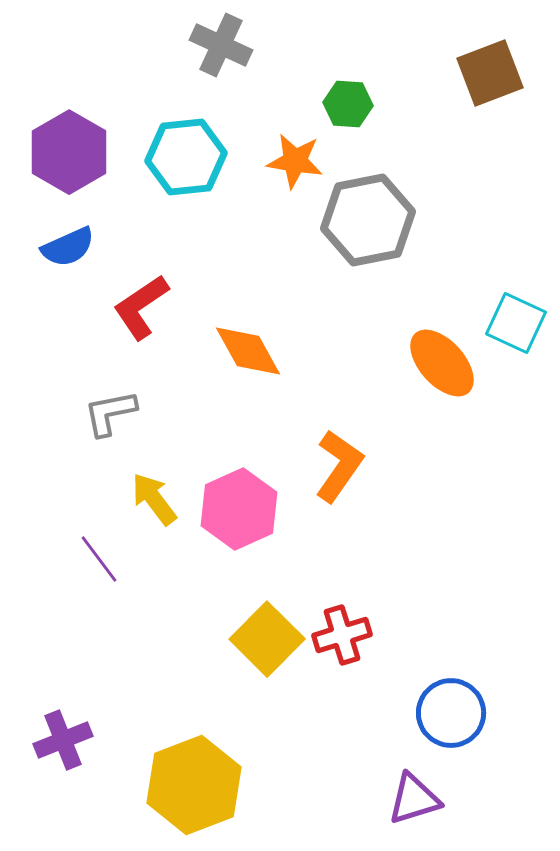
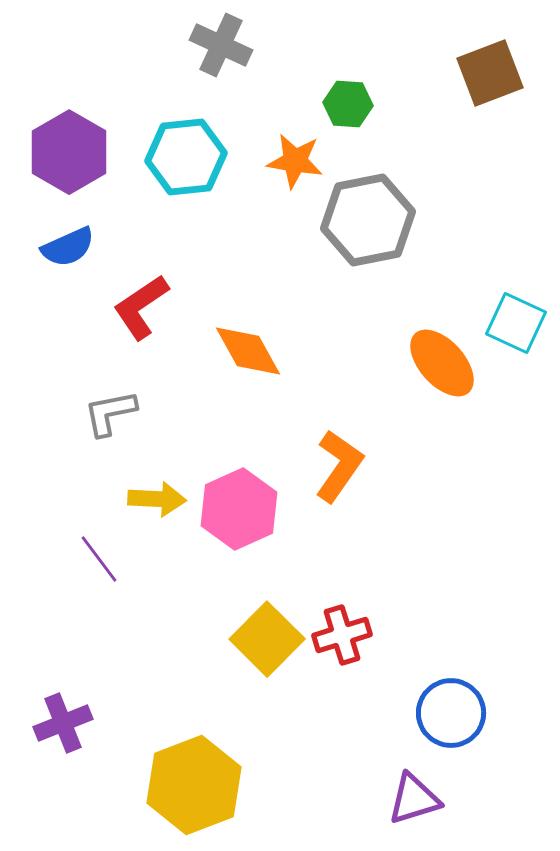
yellow arrow: moved 3 px right; rotated 130 degrees clockwise
purple cross: moved 17 px up
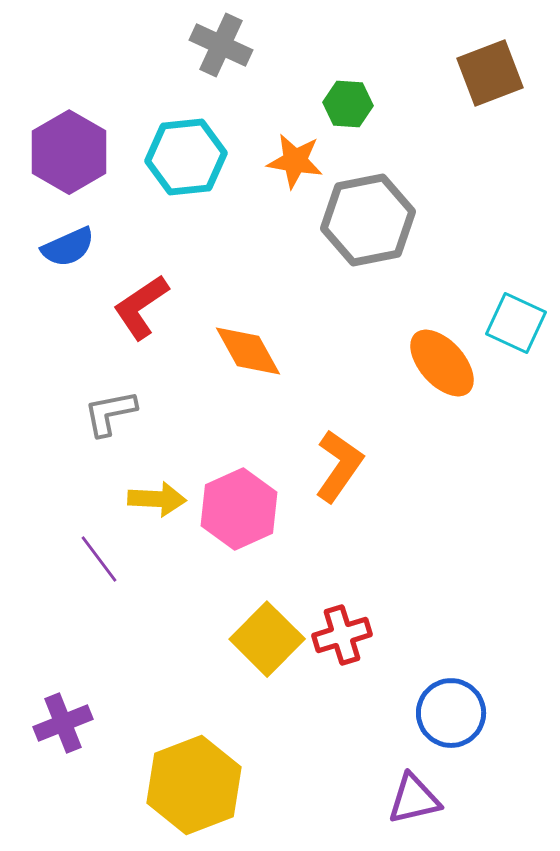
purple triangle: rotated 4 degrees clockwise
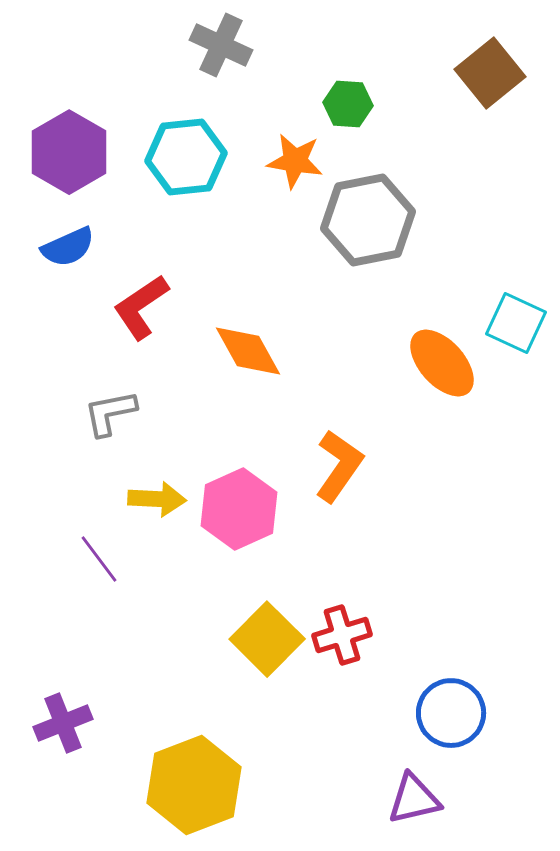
brown square: rotated 18 degrees counterclockwise
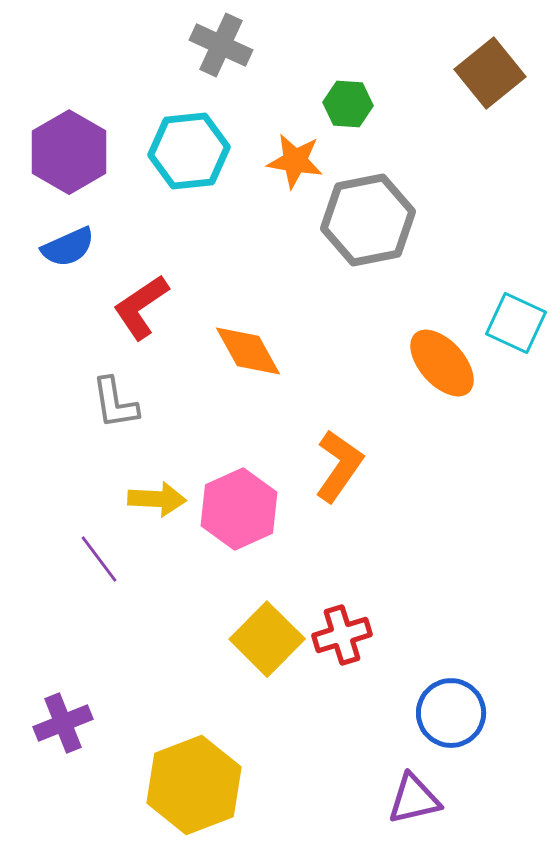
cyan hexagon: moved 3 px right, 6 px up
gray L-shape: moved 5 px right, 10 px up; rotated 88 degrees counterclockwise
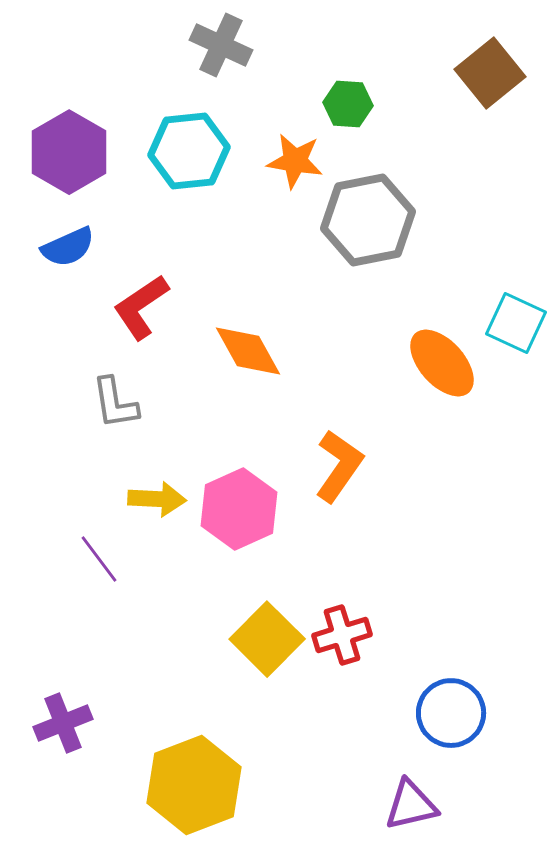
purple triangle: moved 3 px left, 6 px down
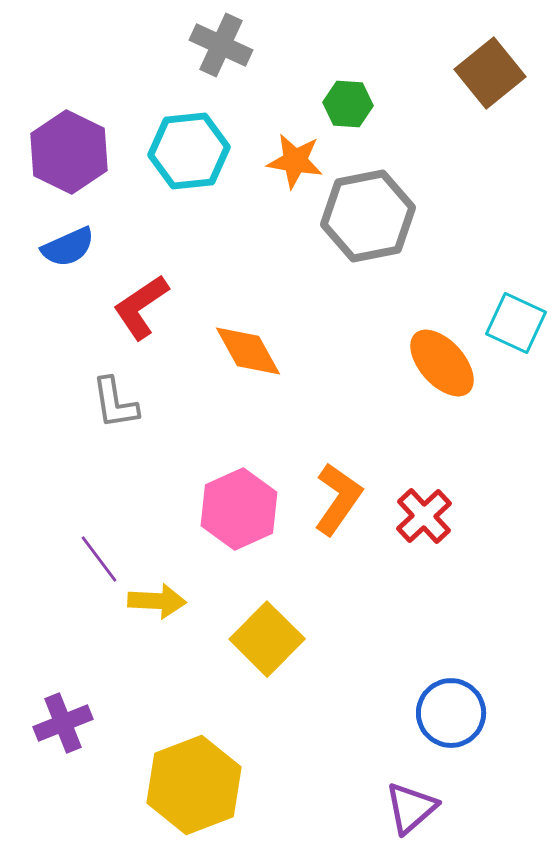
purple hexagon: rotated 4 degrees counterclockwise
gray hexagon: moved 4 px up
orange L-shape: moved 1 px left, 33 px down
yellow arrow: moved 102 px down
red cross: moved 82 px right, 119 px up; rotated 26 degrees counterclockwise
purple triangle: moved 3 px down; rotated 28 degrees counterclockwise
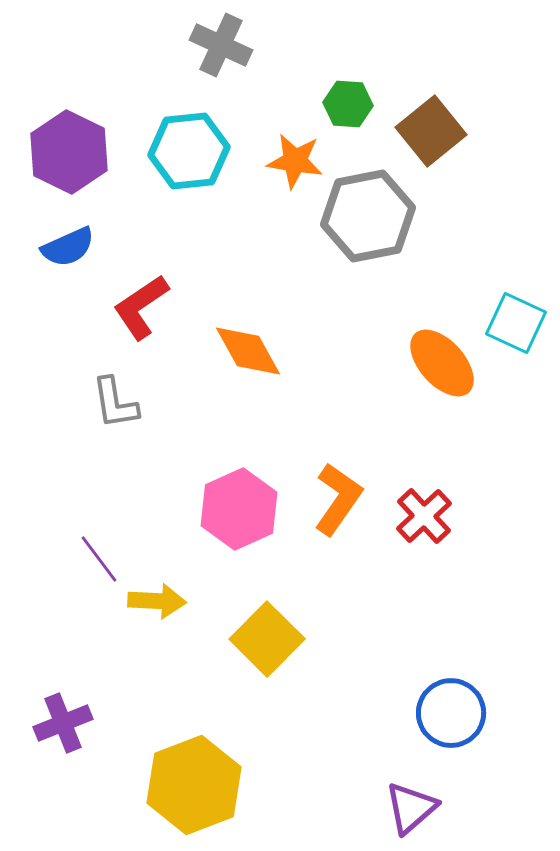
brown square: moved 59 px left, 58 px down
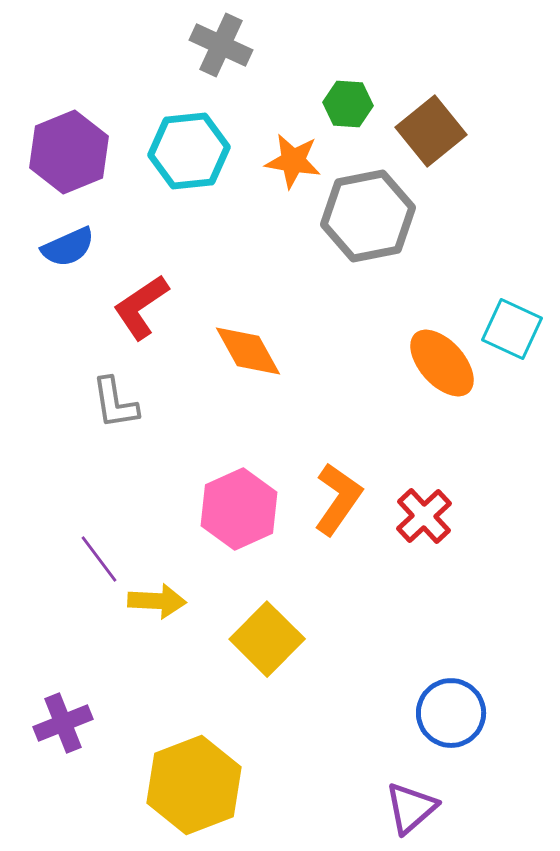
purple hexagon: rotated 12 degrees clockwise
orange star: moved 2 px left
cyan square: moved 4 px left, 6 px down
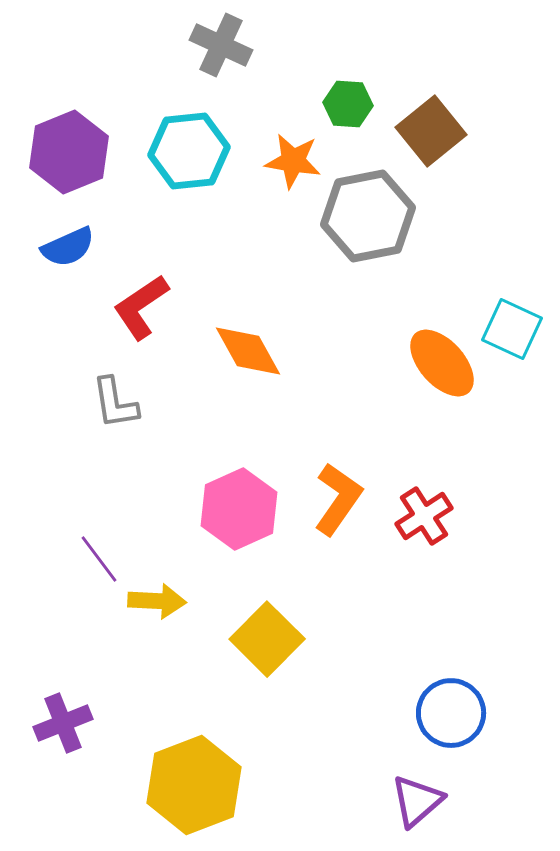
red cross: rotated 10 degrees clockwise
purple triangle: moved 6 px right, 7 px up
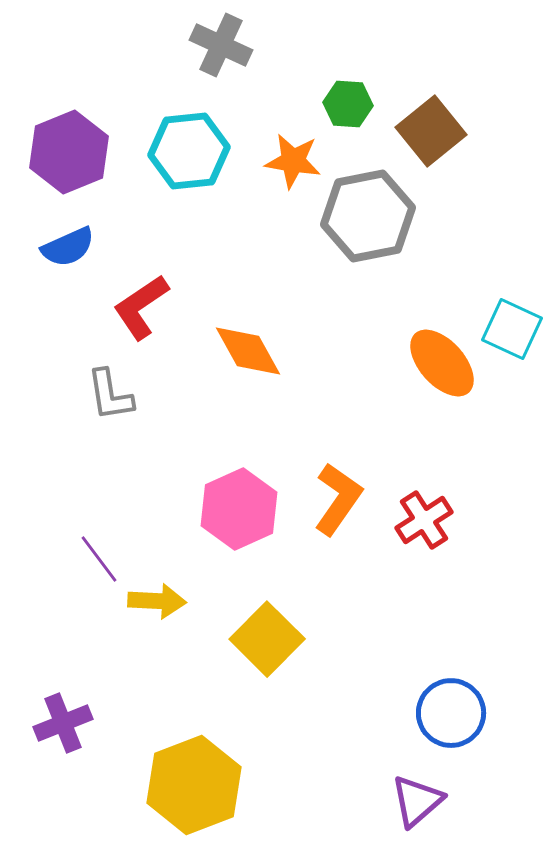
gray L-shape: moved 5 px left, 8 px up
red cross: moved 4 px down
